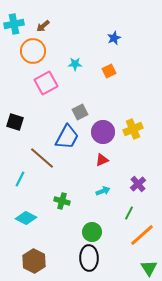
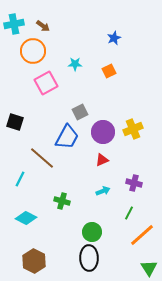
brown arrow: rotated 104 degrees counterclockwise
purple cross: moved 4 px left, 1 px up; rotated 35 degrees counterclockwise
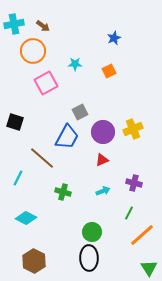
cyan line: moved 2 px left, 1 px up
green cross: moved 1 px right, 9 px up
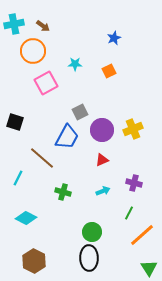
purple circle: moved 1 px left, 2 px up
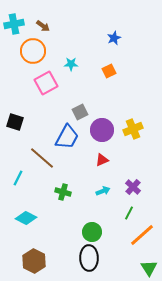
cyan star: moved 4 px left
purple cross: moved 1 px left, 4 px down; rotated 28 degrees clockwise
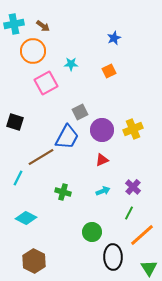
brown line: moved 1 px left, 1 px up; rotated 72 degrees counterclockwise
black ellipse: moved 24 px right, 1 px up
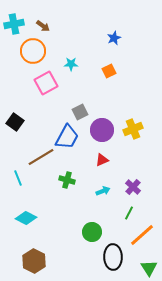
black square: rotated 18 degrees clockwise
cyan line: rotated 49 degrees counterclockwise
green cross: moved 4 px right, 12 px up
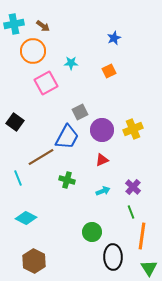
cyan star: moved 1 px up
green line: moved 2 px right, 1 px up; rotated 48 degrees counterclockwise
orange line: moved 1 px down; rotated 40 degrees counterclockwise
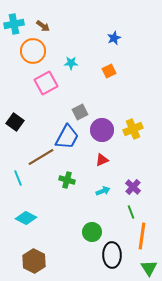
black ellipse: moved 1 px left, 2 px up
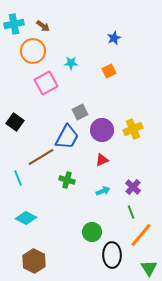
orange line: moved 1 px left, 1 px up; rotated 32 degrees clockwise
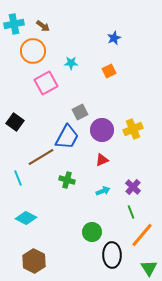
orange line: moved 1 px right
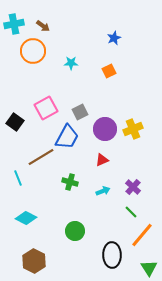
pink square: moved 25 px down
purple circle: moved 3 px right, 1 px up
green cross: moved 3 px right, 2 px down
green line: rotated 24 degrees counterclockwise
green circle: moved 17 px left, 1 px up
